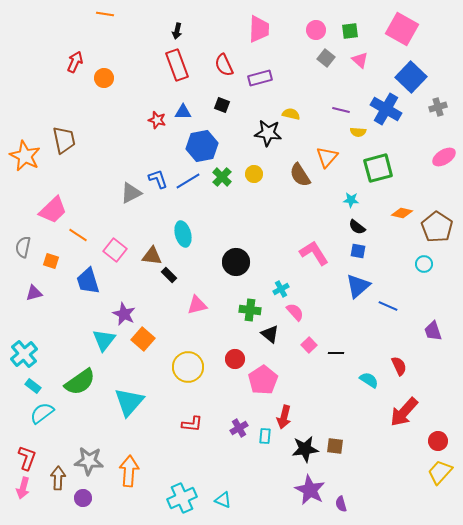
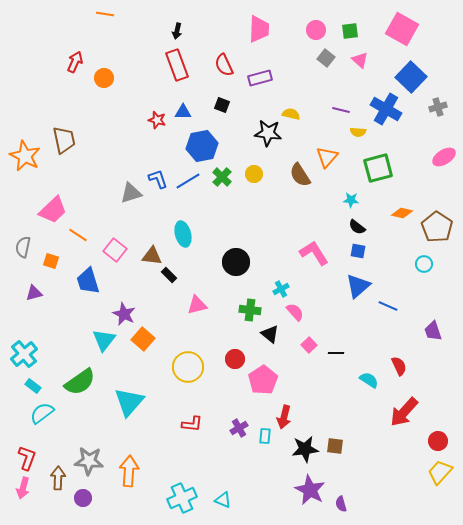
gray triangle at (131, 193): rotated 10 degrees clockwise
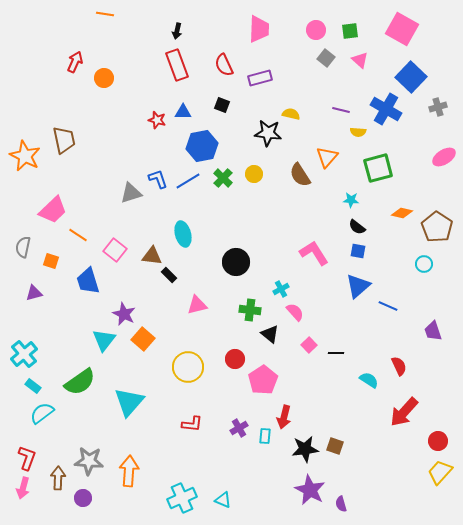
green cross at (222, 177): moved 1 px right, 1 px down
brown square at (335, 446): rotated 12 degrees clockwise
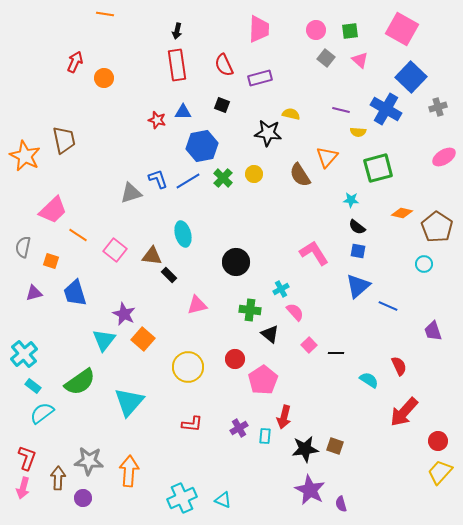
red rectangle at (177, 65): rotated 12 degrees clockwise
blue trapezoid at (88, 281): moved 13 px left, 12 px down
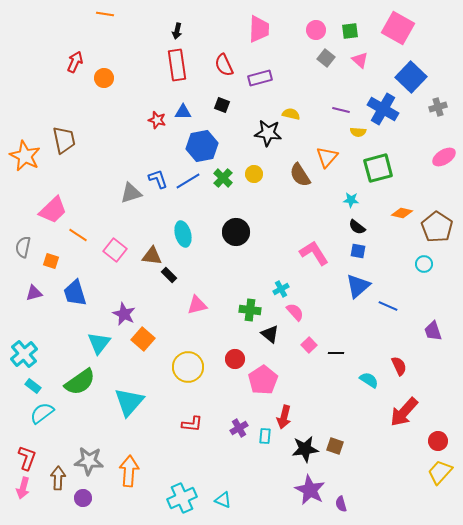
pink square at (402, 29): moved 4 px left, 1 px up
blue cross at (386, 109): moved 3 px left
black circle at (236, 262): moved 30 px up
cyan triangle at (104, 340): moved 5 px left, 3 px down
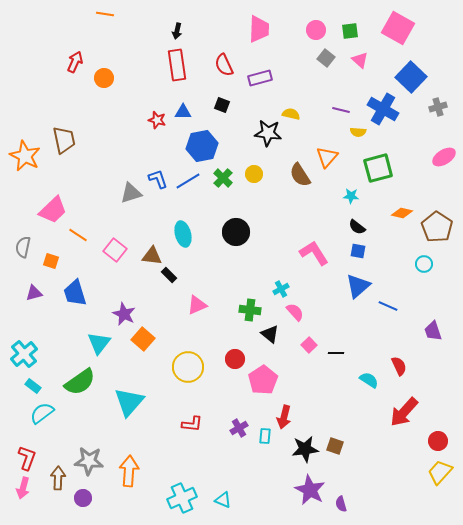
cyan star at (351, 200): moved 4 px up
pink triangle at (197, 305): rotated 10 degrees counterclockwise
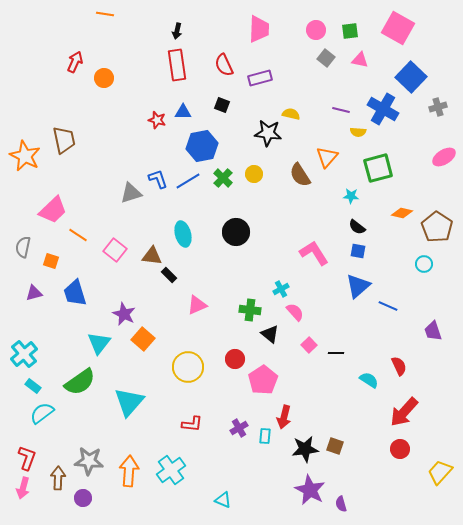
pink triangle at (360, 60): rotated 30 degrees counterclockwise
red circle at (438, 441): moved 38 px left, 8 px down
cyan cross at (182, 498): moved 11 px left, 28 px up; rotated 12 degrees counterclockwise
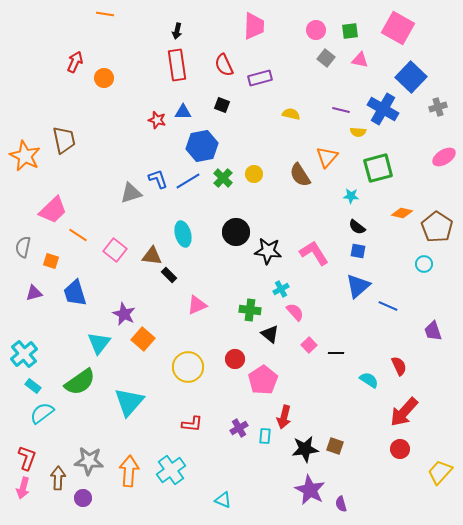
pink trapezoid at (259, 29): moved 5 px left, 3 px up
black star at (268, 133): moved 118 px down
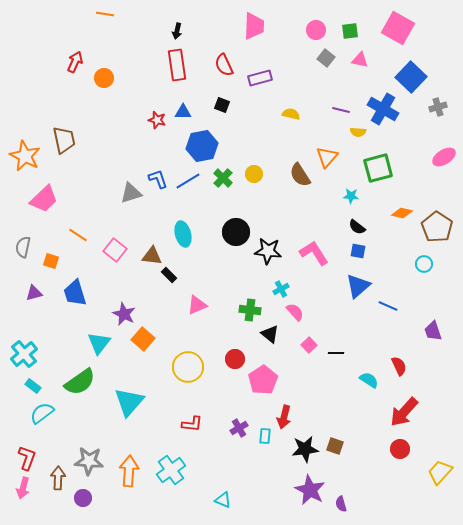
pink trapezoid at (53, 210): moved 9 px left, 11 px up
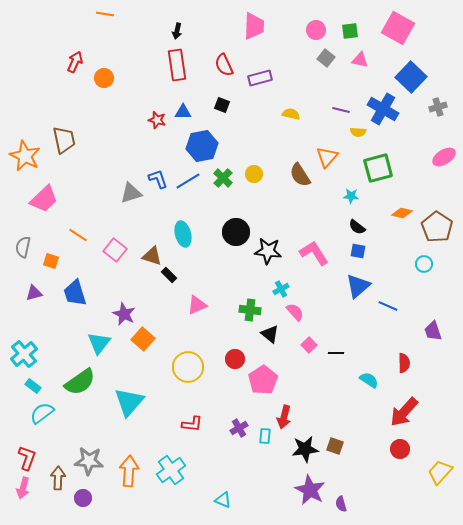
brown triangle at (152, 256): rotated 10 degrees clockwise
red semicircle at (399, 366): moved 5 px right, 3 px up; rotated 24 degrees clockwise
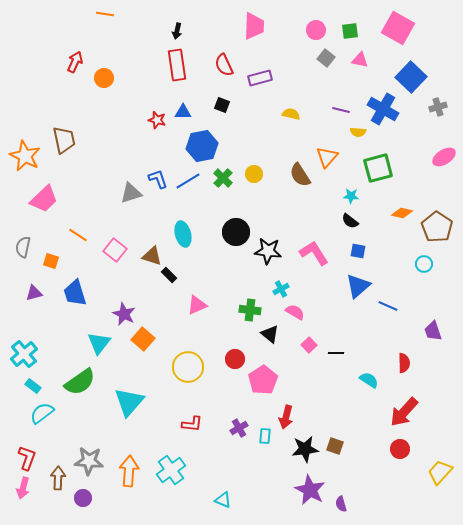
black semicircle at (357, 227): moved 7 px left, 6 px up
pink semicircle at (295, 312): rotated 18 degrees counterclockwise
red arrow at (284, 417): moved 2 px right
